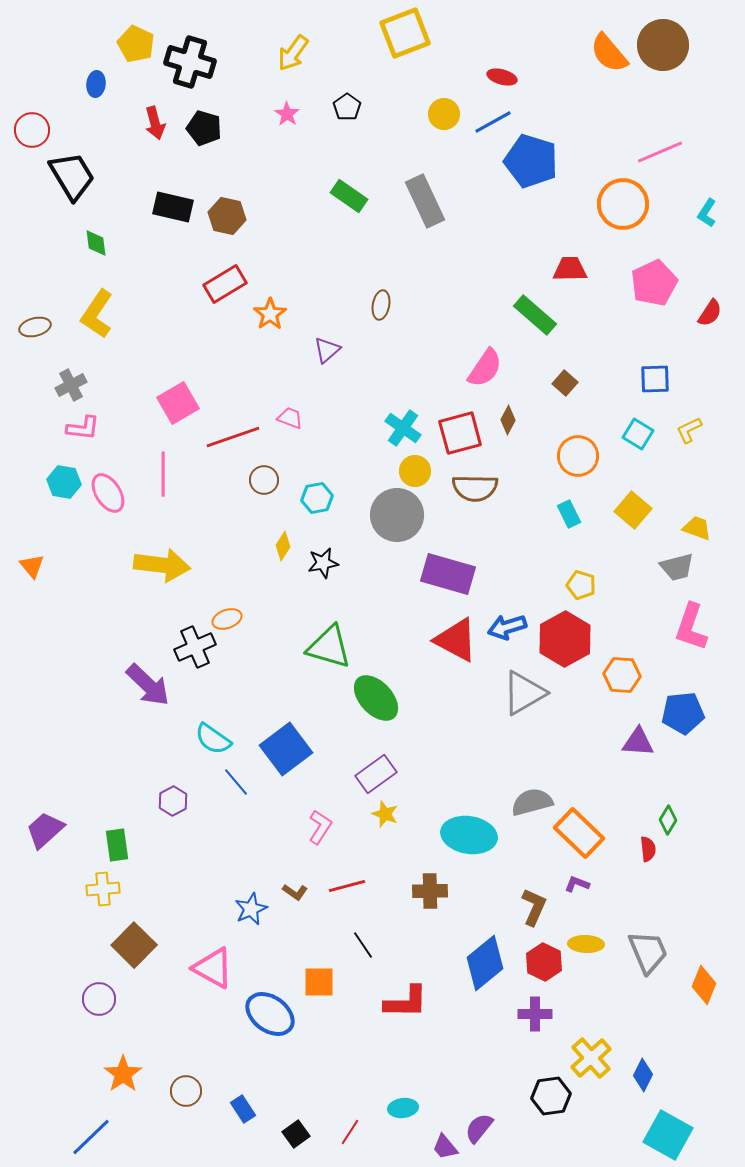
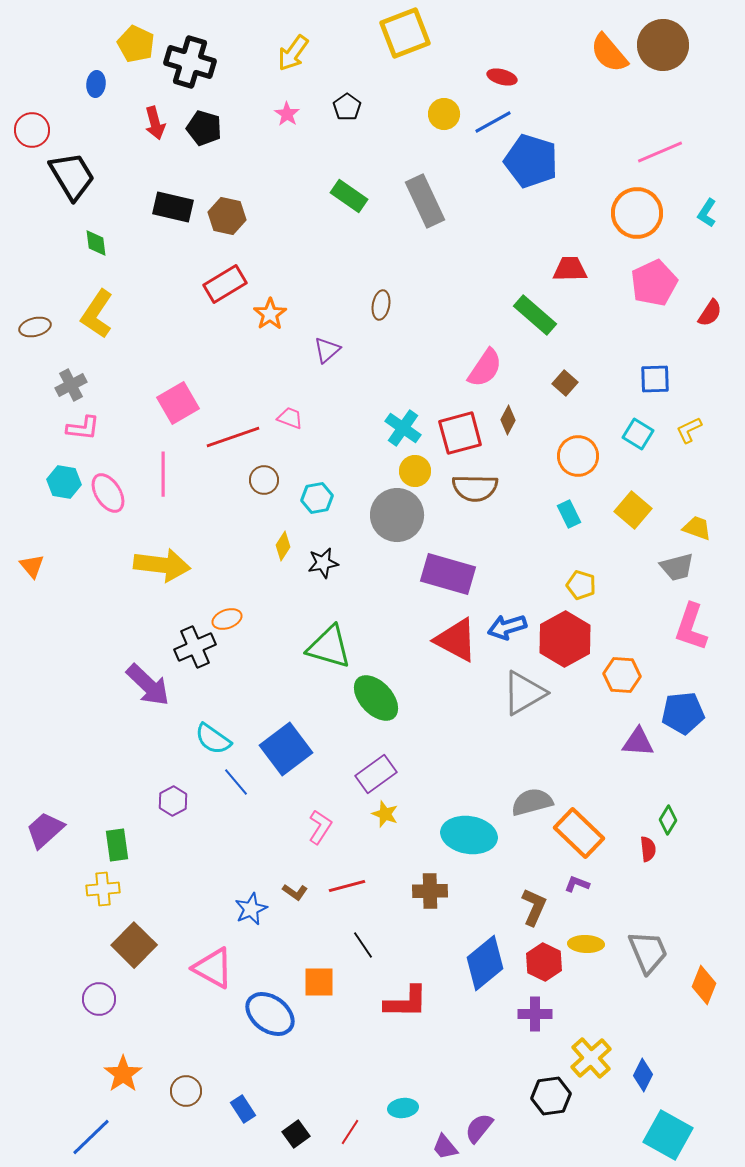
orange circle at (623, 204): moved 14 px right, 9 px down
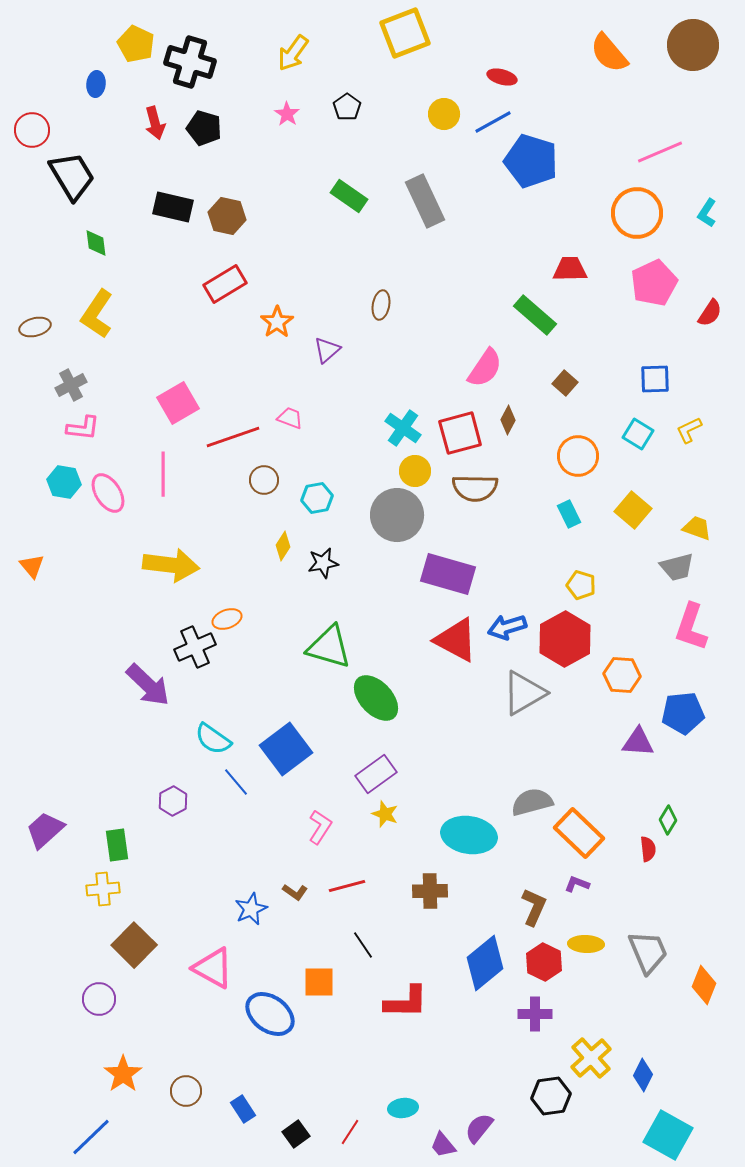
brown circle at (663, 45): moved 30 px right
orange star at (270, 314): moved 7 px right, 8 px down
yellow arrow at (162, 565): moved 9 px right
purple trapezoid at (445, 1147): moved 2 px left, 2 px up
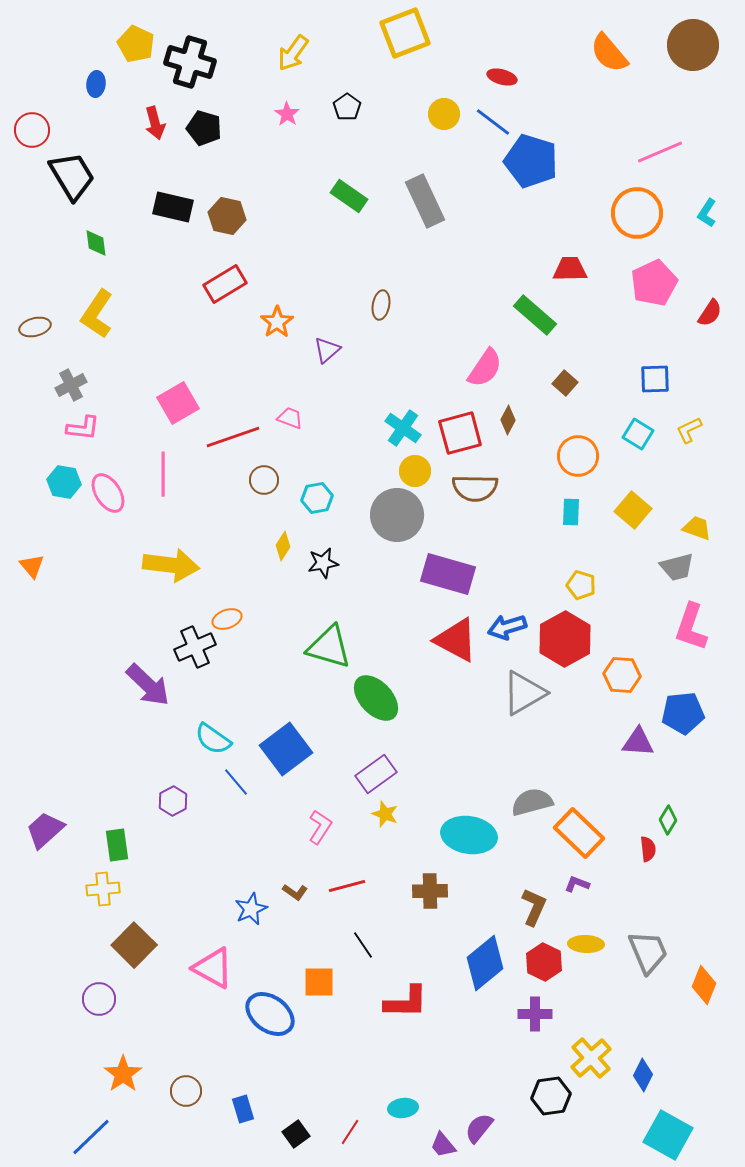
blue line at (493, 122): rotated 66 degrees clockwise
cyan rectangle at (569, 514): moved 2 px right, 2 px up; rotated 28 degrees clockwise
blue rectangle at (243, 1109): rotated 16 degrees clockwise
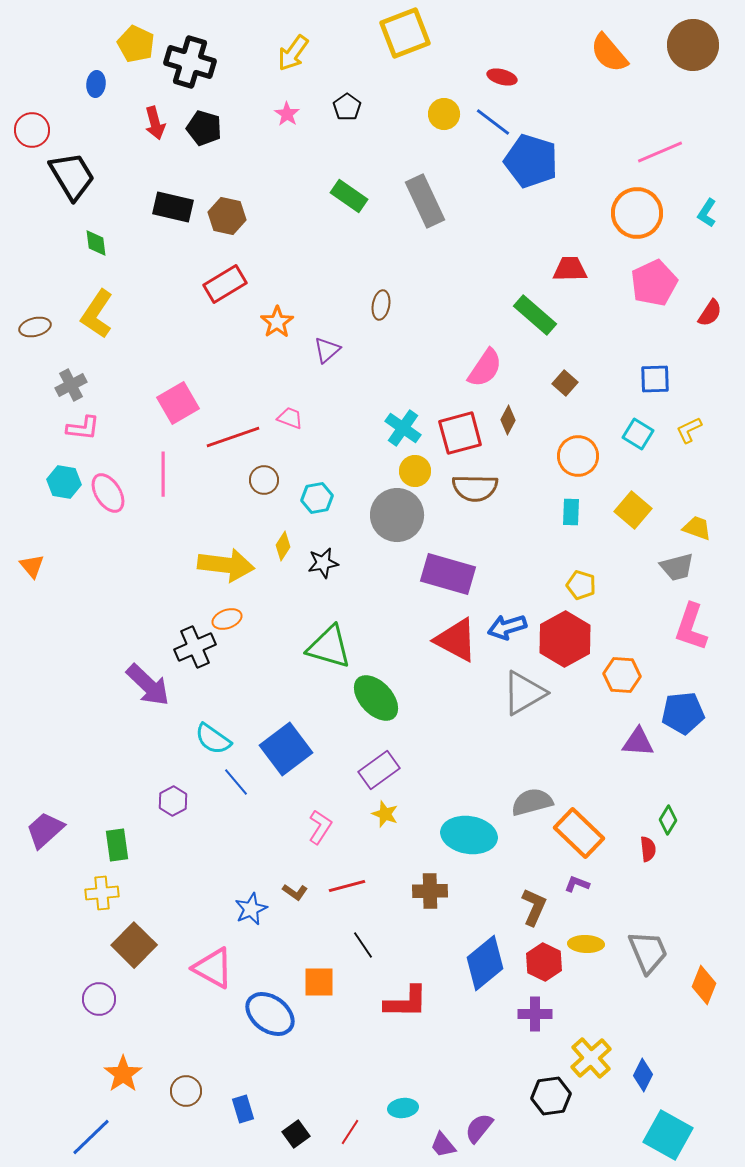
yellow arrow at (171, 565): moved 55 px right
purple rectangle at (376, 774): moved 3 px right, 4 px up
yellow cross at (103, 889): moved 1 px left, 4 px down
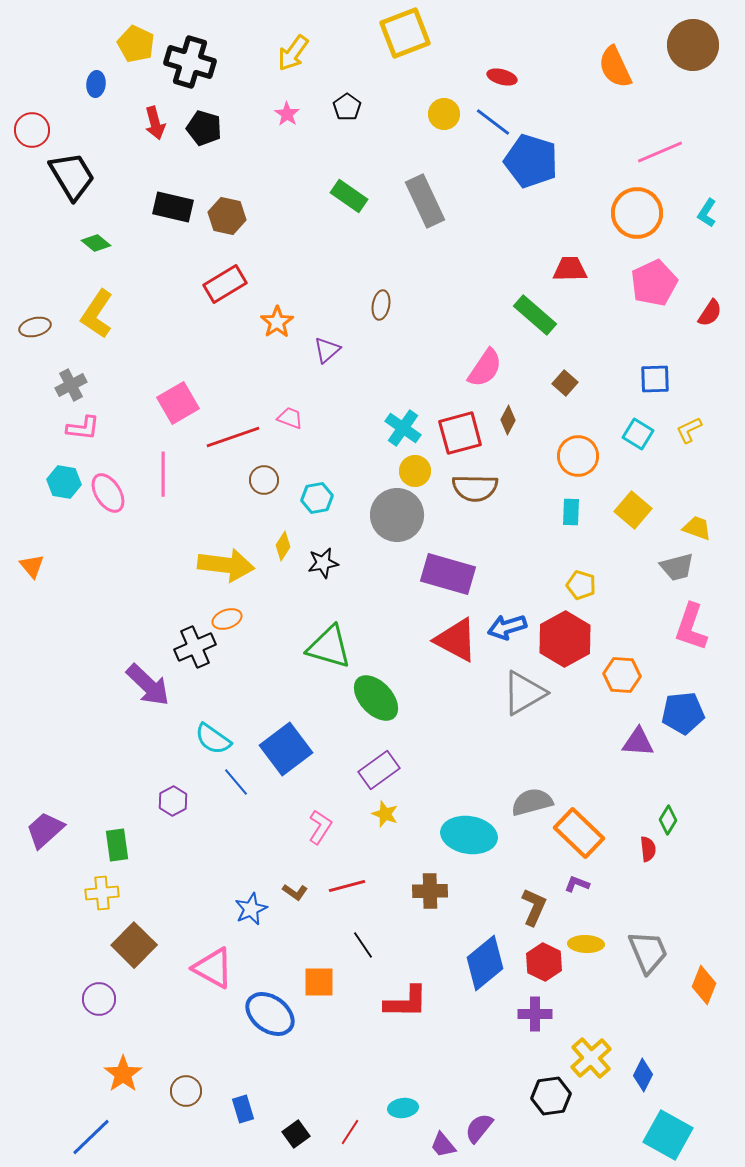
orange semicircle at (609, 53): moved 6 px right, 14 px down; rotated 15 degrees clockwise
green diamond at (96, 243): rotated 44 degrees counterclockwise
